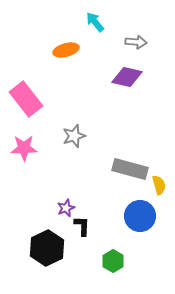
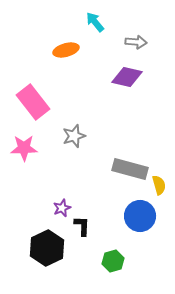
pink rectangle: moved 7 px right, 3 px down
purple star: moved 4 px left
green hexagon: rotated 15 degrees clockwise
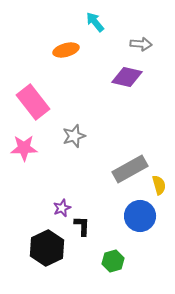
gray arrow: moved 5 px right, 2 px down
gray rectangle: rotated 44 degrees counterclockwise
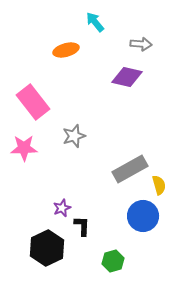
blue circle: moved 3 px right
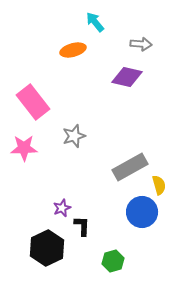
orange ellipse: moved 7 px right
gray rectangle: moved 2 px up
blue circle: moved 1 px left, 4 px up
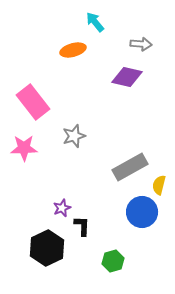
yellow semicircle: rotated 150 degrees counterclockwise
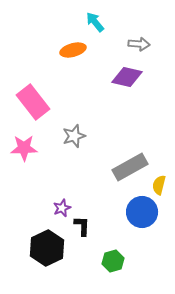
gray arrow: moved 2 px left
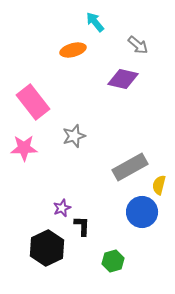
gray arrow: moved 1 px left, 1 px down; rotated 35 degrees clockwise
purple diamond: moved 4 px left, 2 px down
